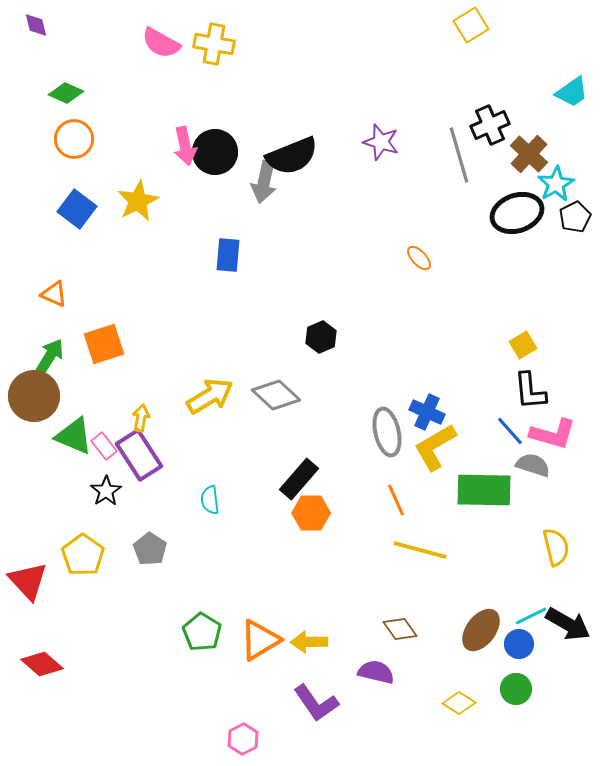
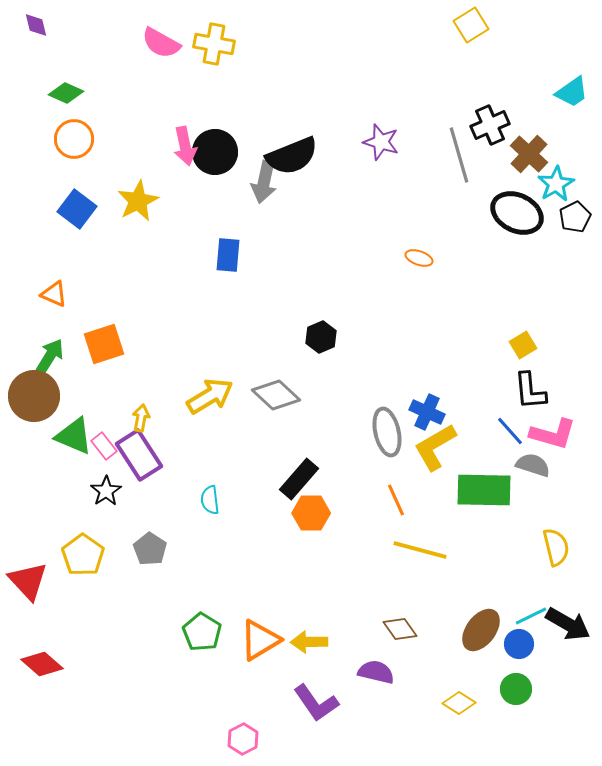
black ellipse at (517, 213): rotated 45 degrees clockwise
orange ellipse at (419, 258): rotated 28 degrees counterclockwise
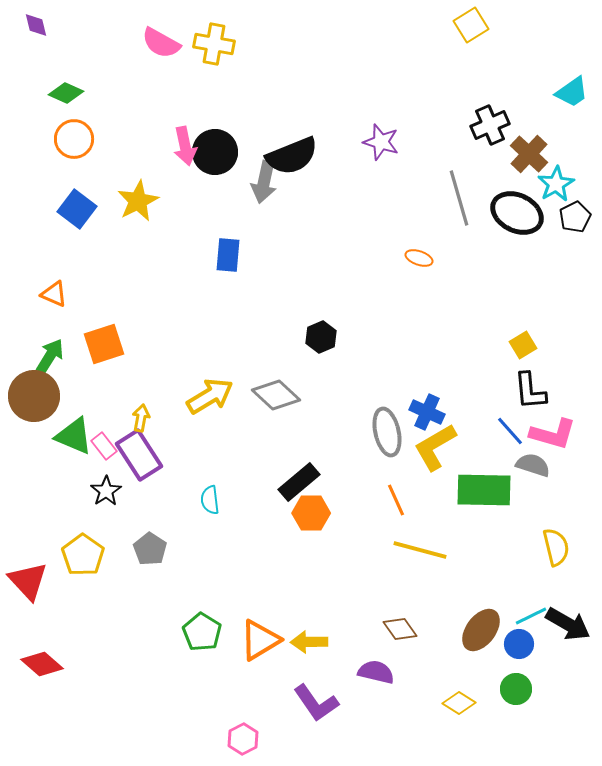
gray line at (459, 155): moved 43 px down
black rectangle at (299, 479): moved 3 px down; rotated 9 degrees clockwise
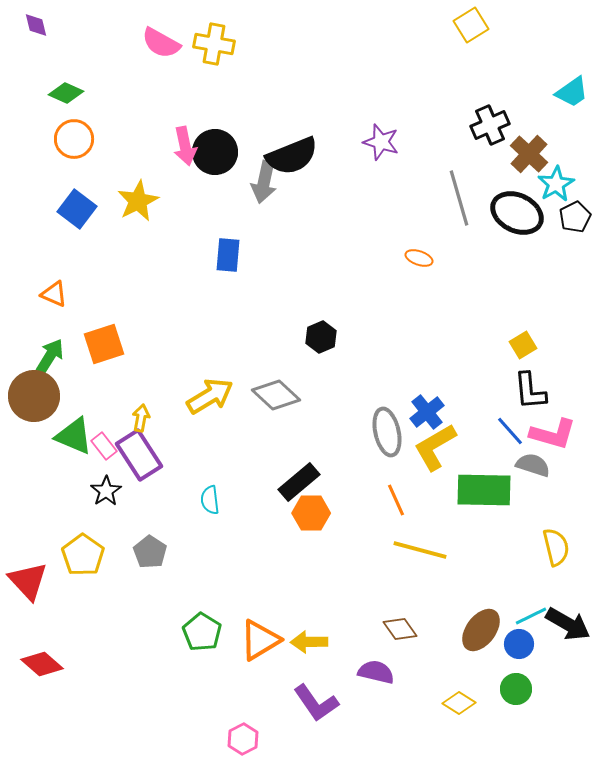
blue cross at (427, 412): rotated 28 degrees clockwise
gray pentagon at (150, 549): moved 3 px down
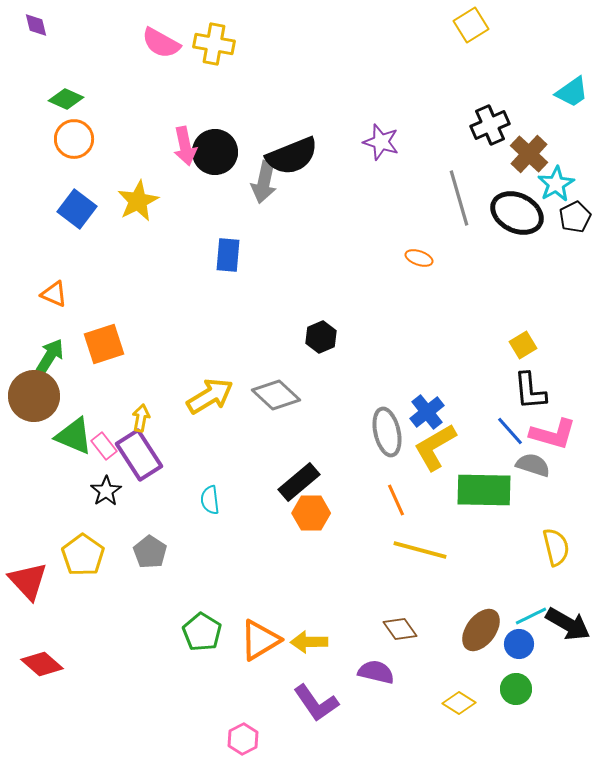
green diamond at (66, 93): moved 6 px down
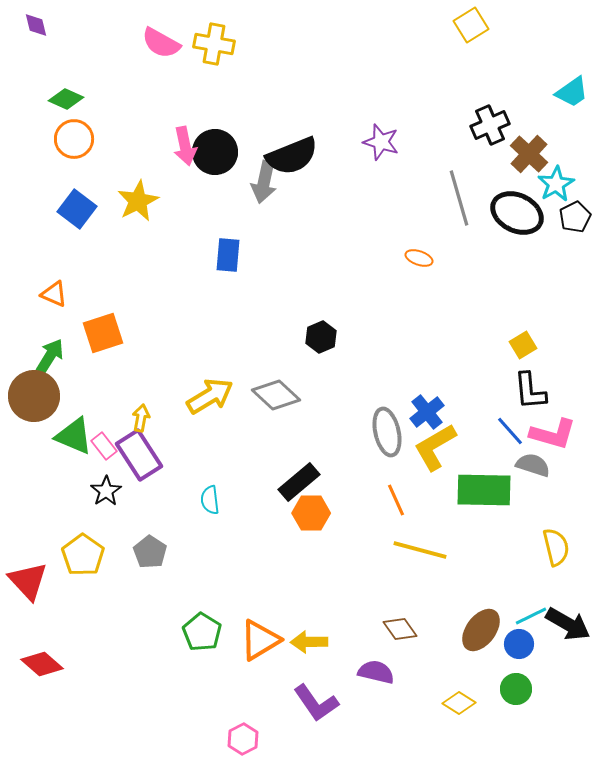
orange square at (104, 344): moved 1 px left, 11 px up
